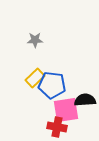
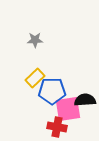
blue pentagon: moved 6 px down; rotated 8 degrees counterclockwise
pink square: moved 2 px right, 1 px up
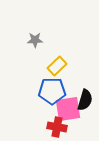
yellow rectangle: moved 22 px right, 12 px up
black semicircle: rotated 110 degrees clockwise
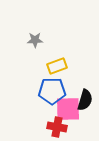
yellow rectangle: rotated 24 degrees clockwise
pink square: rotated 8 degrees clockwise
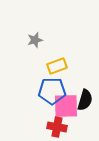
gray star: rotated 14 degrees counterclockwise
pink square: moved 2 px left, 3 px up
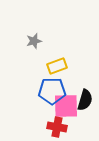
gray star: moved 1 px left, 1 px down
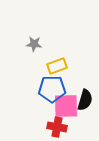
gray star: moved 3 px down; rotated 21 degrees clockwise
blue pentagon: moved 2 px up
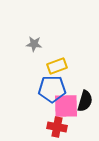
black semicircle: moved 1 px down
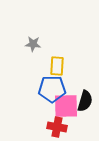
gray star: moved 1 px left
yellow rectangle: rotated 66 degrees counterclockwise
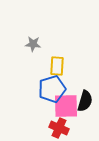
blue pentagon: rotated 16 degrees counterclockwise
red cross: moved 2 px right, 1 px down; rotated 12 degrees clockwise
